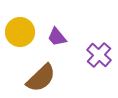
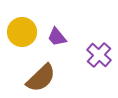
yellow circle: moved 2 px right
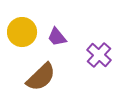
brown semicircle: moved 1 px up
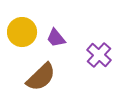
purple trapezoid: moved 1 px left, 1 px down
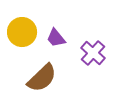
purple cross: moved 6 px left, 2 px up
brown semicircle: moved 1 px right, 1 px down
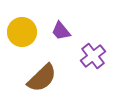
purple trapezoid: moved 5 px right, 7 px up
purple cross: moved 3 px down; rotated 10 degrees clockwise
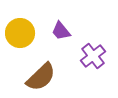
yellow circle: moved 2 px left, 1 px down
brown semicircle: moved 1 px left, 1 px up
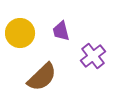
purple trapezoid: rotated 25 degrees clockwise
brown semicircle: moved 1 px right
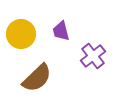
yellow circle: moved 1 px right, 1 px down
brown semicircle: moved 5 px left, 1 px down
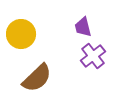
purple trapezoid: moved 22 px right, 4 px up
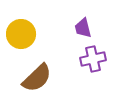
purple trapezoid: moved 1 px down
purple cross: moved 3 px down; rotated 25 degrees clockwise
